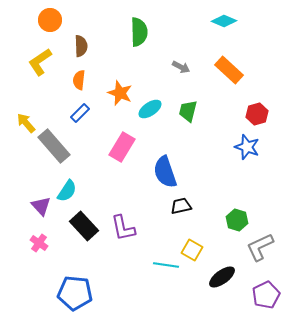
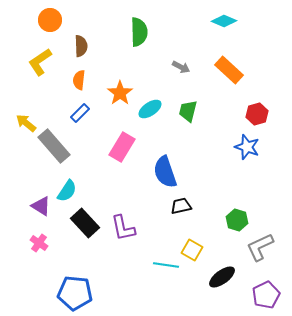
orange star: rotated 15 degrees clockwise
yellow arrow: rotated 10 degrees counterclockwise
purple triangle: rotated 15 degrees counterclockwise
black rectangle: moved 1 px right, 3 px up
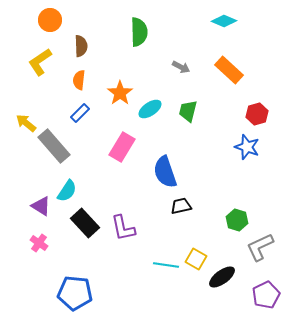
yellow square: moved 4 px right, 9 px down
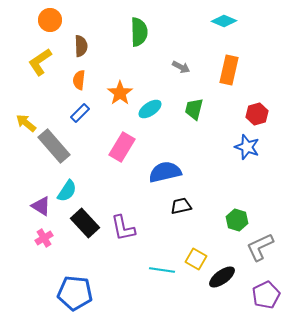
orange rectangle: rotated 60 degrees clockwise
green trapezoid: moved 6 px right, 2 px up
blue semicircle: rotated 96 degrees clockwise
pink cross: moved 5 px right, 5 px up; rotated 24 degrees clockwise
cyan line: moved 4 px left, 5 px down
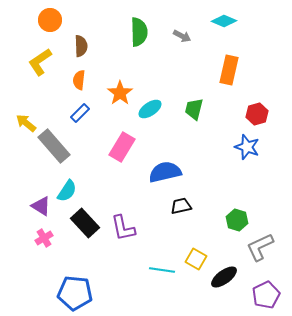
gray arrow: moved 1 px right, 31 px up
black ellipse: moved 2 px right
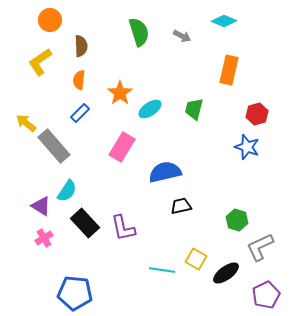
green semicircle: rotated 16 degrees counterclockwise
black ellipse: moved 2 px right, 4 px up
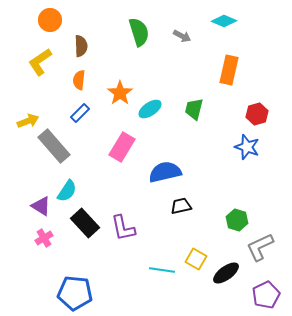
yellow arrow: moved 2 px right, 2 px up; rotated 120 degrees clockwise
